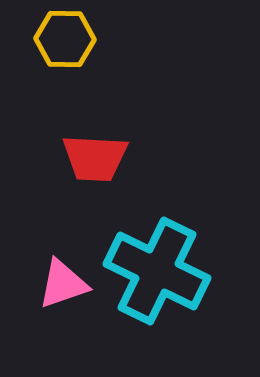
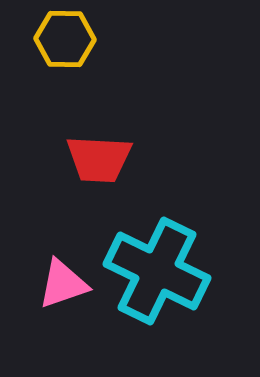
red trapezoid: moved 4 px right, 1 px down
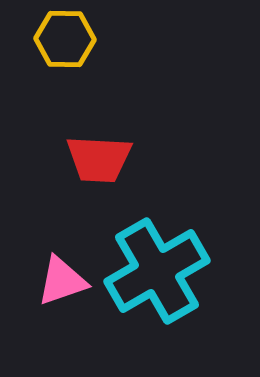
cyan cross: rotated 34 degrees clockwise
pink triangle: moved 1 px left, 3 px up
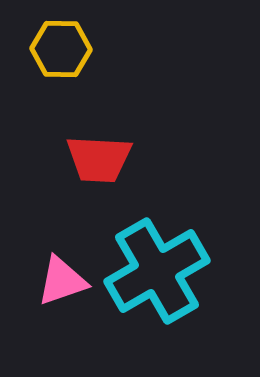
yellow hexagon: moved 4 px left, 10 px down
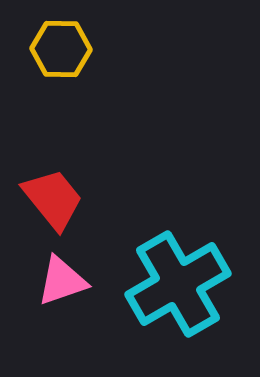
red trapezoid: moved 46 px left, 40 px down; rotated 132 degrees counterclockwise
cyan cross: moved 21 px right, 13 px down
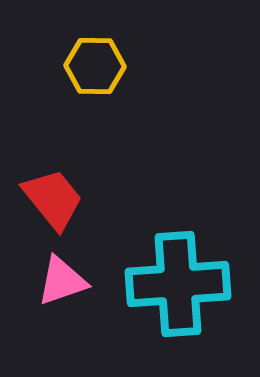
yellow hexagon: moved 34 px right, 17 px down
cyan cross: rotated 26 degrees clockwise
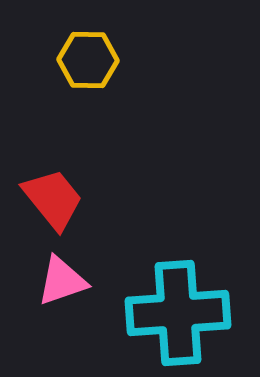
yellow hexagon: moved 7 px left, 6 px up
cyan cross: moved 29 px down
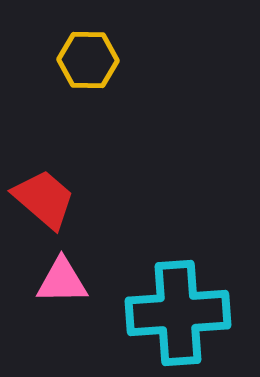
red trapezoid: moved 9 px left; rotated 10 degrees counterclockwise
pink triangle: rotated 18 degrees clockwise
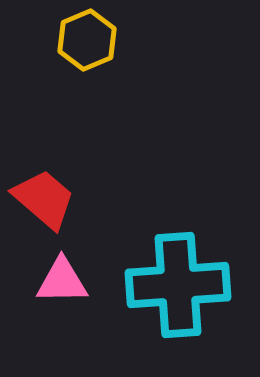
yellow hexagon: moved 1 px left, 20 px up; rotated 24 degrees counterclockwise
cyan cross: moved 28 px up
